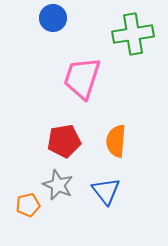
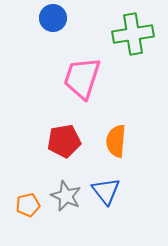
gray star: moved 8 px right, 11 px down
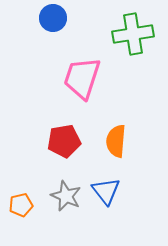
orange pentagon: moved 7 px left
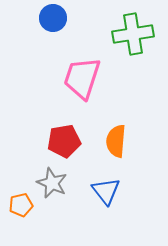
gray star: moved 14 px left, 13 px up
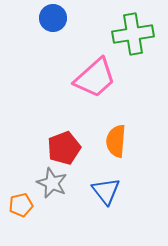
pink trapezoid: moved 13 px right; rotated 150 degrees counterclockwise
red pentagon: moved 7 px down; rotated 12 degrees counterclockwise
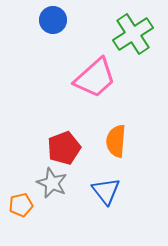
blue circle: moved 2 px down
green cross: rotated 24 degrees counterclockwise
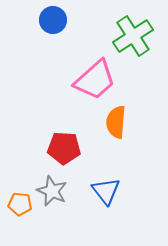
green cross: moved 2 px down
pink trapezoid: moved 2 px down
orange semicircle: moved 19 px up
red pentagon: rotated 24 degrees clockwise
gray star: moved 8 px down
orange pentagon: moved 1 px left, 1 px up; rotated 20 degrees clockwise
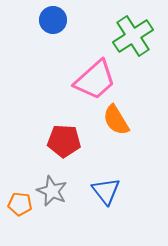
orange semicircle: moved 2 px up; rotated 36 degrees counterclockwise
red pentagon: moved 7 px up
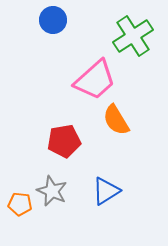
red pentagon: rotated 12 degrees counterclockwise
blue triangle: rotated 36 degrees clockwise
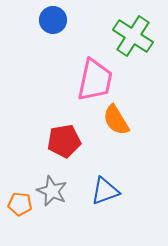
green cross: rotated 24 degrees counterclockwise
pink trapezoid: rotated 36 degrees counterclockwise
blue triangle: moved 1 px left; rotated 12 degrees clockwise
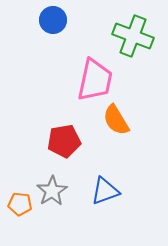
green cross: rotated 12 degrees counterclockwise
gray star: rotated 16 degrees clockwise
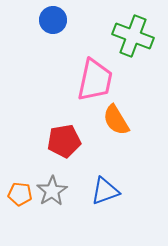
orange pentagon: moved 10 px up
